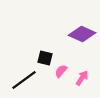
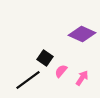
black square: rotated 21 degrees clockwise
black line: moved 4 px right
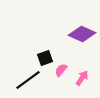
black square: rotated 35 degrees clockwise
pink semicircle: moved 1 px up
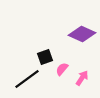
black square: moved 1 px up
pink semicircle: moved 1 px right, 1 px up
black line: moved 1 px left, 1 px up
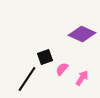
black line: rotated 20 degrees counterclockwise
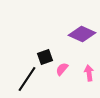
pink arrow: moved 7 px right, 5 px up; rotated 42 degrees counterclockwise
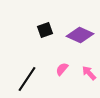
purple diamond: moved 2 px left, 1 px down
black square: moved 27 px up
pink arrow: rotated 35 degrees counterclockwise
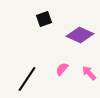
black square: moved 1 px left, 11 px up
